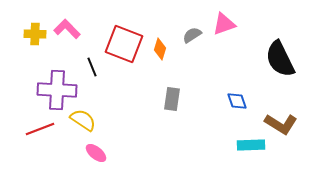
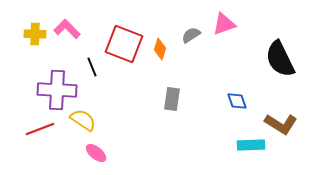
gray semicircle: moved 1 px left
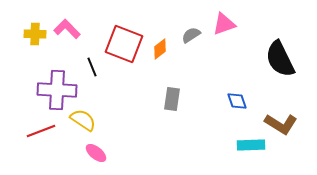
orange diamond: rotated 35 degrees clockwise
red line: moved 1 px right, 2 px down
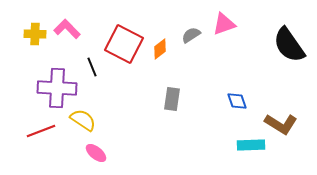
red square: rotated 6 degrees clockwise
black semicircle: moved 9 px right, 14 px up; rotated 9 degrees counterclockwise
purple cross: moved 2 px up
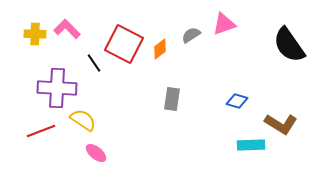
black line: moved 2 px right, 4 px up; rotated 12 degrees counterclockwise
blue diamond: rotated 55 degrees counterclockwise
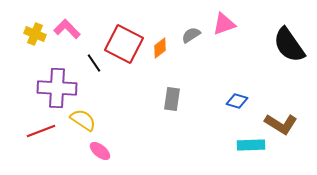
yellow cross: rotated 20 degrees clockwise
orange diamond: moved 1 px up
pink ellipse: moved 4 px right, 2 px up
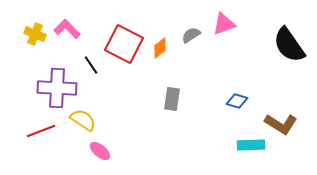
black line: moved 3 px left, 2 px down
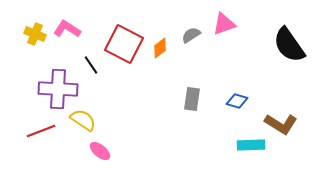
pink L-shape: rotated 12 degrees counterclockwise
purple cross: moved 1 px right, 1 px down
gray rectangle: moved 20 px right
